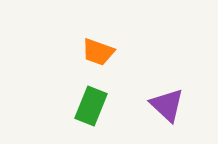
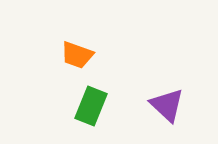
orange trapezoid: moved 21 px left, 3 px down
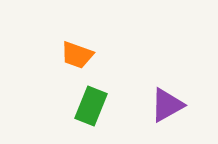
purple triangle: rotated 48 degrees clockwise
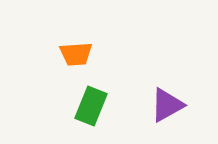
orange trapezoid: moved 1 px left, 1 px up; rotated 24 degrees counterclockwise
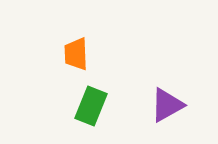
orange trapezoid: rotated 92 degrees clockwise
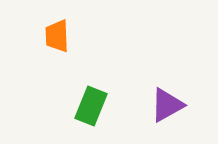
orange trapezoid: moved 19 px left, 18 px up
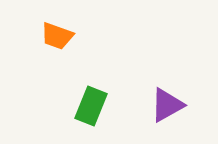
orange trapezoid: rotated 68 degrees counterclockwise
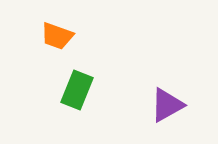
green rectangle: moved 14 px left, 16 px up
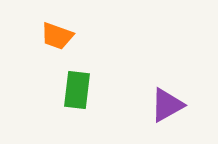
green rectangle: rotated 15 degrees counterclockwise
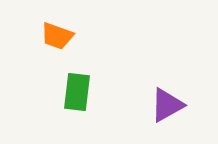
green rectangle: moved 2 px down
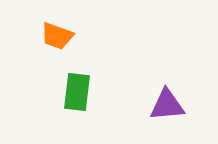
purple triangle: rotated 24 degrees clockwise
